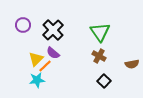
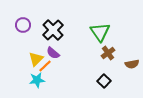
brown cross: moved 9 px right, 3 px up; rotated 24 degrees clockwise
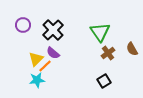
brown semicircle: moved 15 px up; rotated 72 degrees clockwise
black square: rotated 16 degrees clockwise
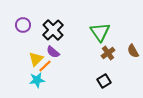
brown semicircle: moved 1 px right, 2 px down
purple semicircle: moved 1 px up
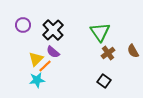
black square: rotated 24 degrees counterclockwise
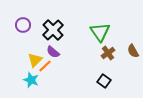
yellow triangle: moved 1 px left, 1 px down
cyan star: moved 6 px left; rotated 28 degrees clockwise
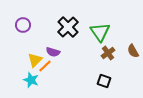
black cross: moved 15 px right, 3 px up
purple semicircle: rotated 24 degrees counterclockwise
black square: rotated 16 degrees counterclockwise
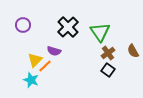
purple semicircle: moved 1 px right, 1 px up
black square: moved 4 px right, 11 px up; rotated 16 degrees clockwise
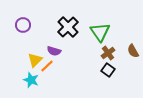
orange line: moved 2 px right
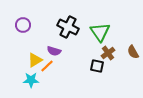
black cross: rotated 20 degrees counterclockwise
brown semicircle: moved 1 px down
yellow triangle: rotated 14 degrees clockwise
black square: moved 11 px left, 4 px up; rotated 24 degrees counterclockwise
cyan star: rotated 21 degrees counterclockwise
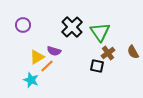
black cross: moved 4 px right; rotated 20 degrees clockwise
yellow triangle: moved 2 px right, 3 px up
cyan star: rotated 21 degrees clockwise
